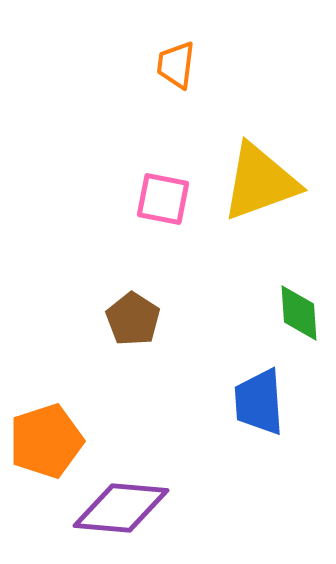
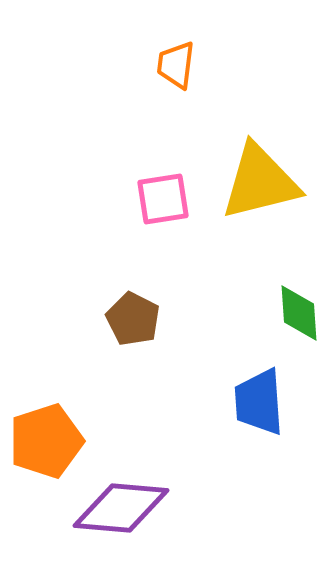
yellow triangle: rotated 6 degrees clockwise
pink square: rotated 20 degrees counterclockwise
brown pentagon: rotated 6 degrees counterclockwise
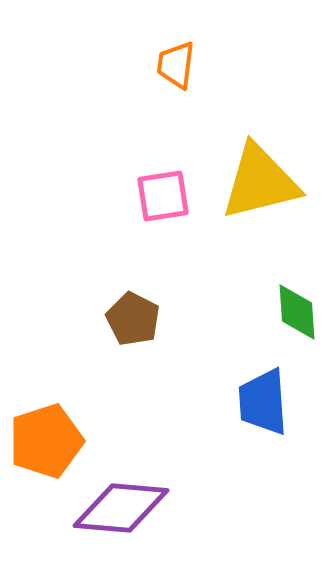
pink square: moved 3 px up
green diamond: moved 2 px left, 1 px up
blue trapezoid: moved 4 px right
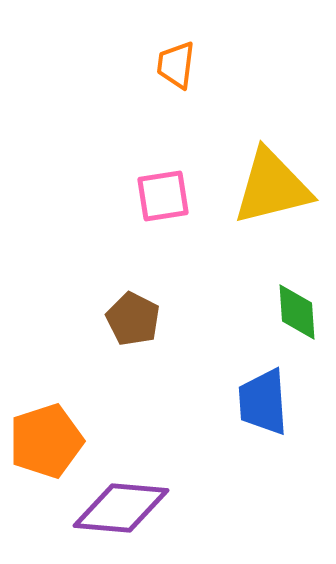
yellow triangle: moved 12 px right, 5 px down
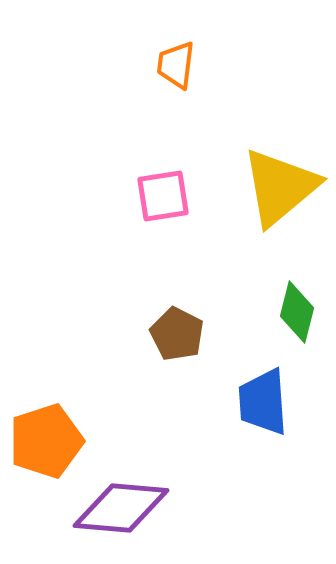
yellow triangle: moved 8 px right; rotated 26 degrees counterclockwise
green diamond: rotated 18 degrees clockwise
brown pentagon: moved 44 px right, 15 px down
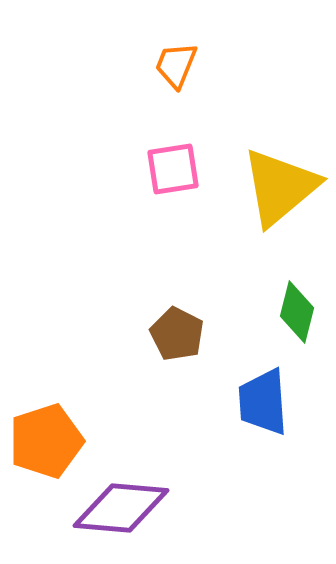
orange trapezoid: rotated 15 degrees clockwise
pink square: moved 10 px right, 27 px up
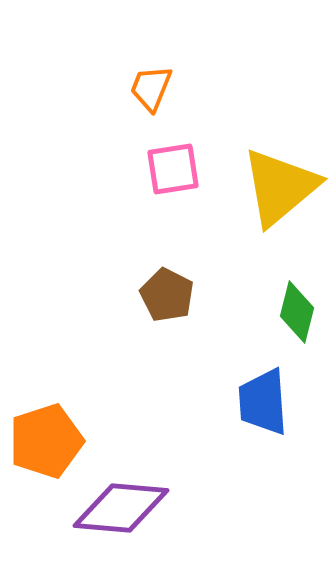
orange trapezoid: moved 25 px left, 23 px down
brown pentagon: moved 10 px left, 39 px up
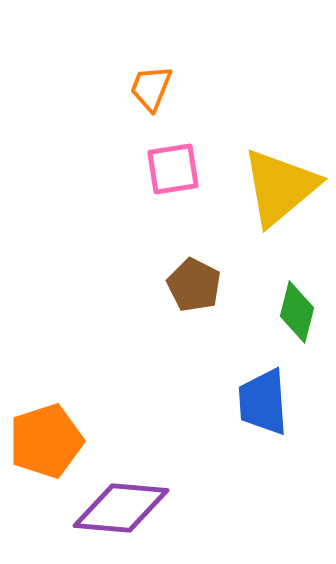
brown pentagon: moved 27 px right, 10 px up
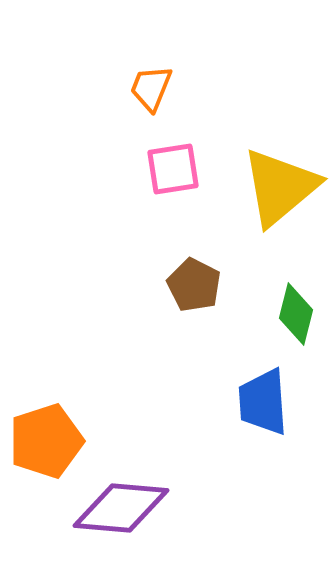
green diamond: moved 1 px left, 2 px down
